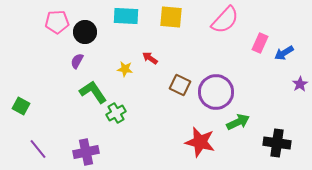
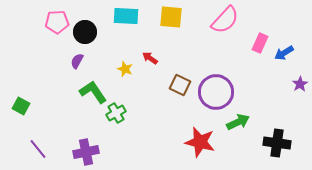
yellow star: rotated 14 degrees clockwise
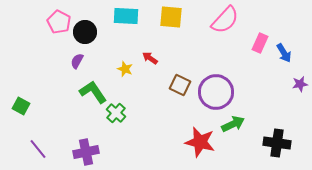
pink pentagon: moved 2 px right; rotated 30 degrees clockwise
blue arrow: rotated 90 degrees counterclockwise
purple star: rotated 21 degrees clockwise
green cross: rotated 18 degrees counterclockwise
green arrow: moved 5 px left, 2 px down
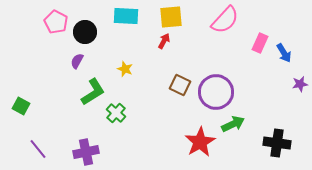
yellow square: rotated 10 degrees counterclockwise
pink pentagon: moved 3 px left
red arrow: moved 14 px right, 17 px up; rotated 84 degrees clockwise
green L-shape: rotated 92 degrees clockwise
red star: rotated 28 degrees clockwise
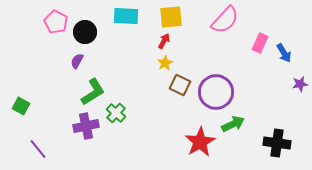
yellow star: moved 40 px right, 6 px up; rotated 21 degrees clockwise
purple cross: moved 26 px up
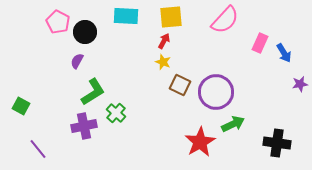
pink pentagon: moved 2 px right
yellow star: moved 2 px left, 1 px up; rotated 21 degrees counterclockwise
purple cross: moved 2 px left
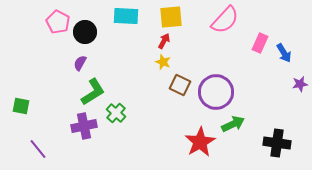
purple semicircle: moved 3 px right, 2 px down
green square: rotated 18 degrees counterclockwise
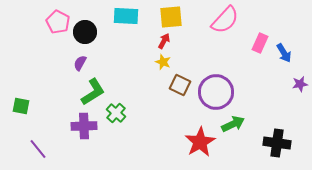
purple cross: rotated 10 degrees clockwise
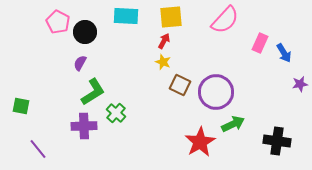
black cross: moved 2 px up
